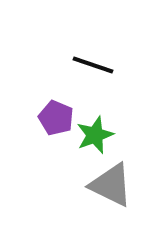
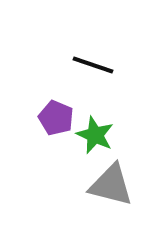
green star: rotated 27 degrees counterclockwise
gray triangle: rotated 12 degrees counterclockwise
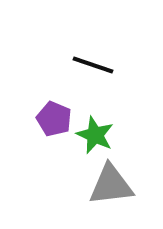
purple pentagon: moved 2 px left, 1 px down
gray triangle: rotated 21 degrees counterclockwise
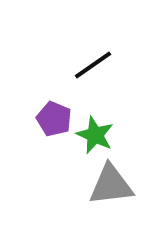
black line: rotated 54 degrees counterclockwise
